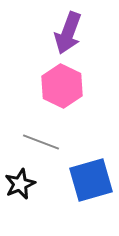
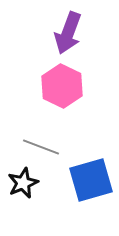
gray line: moved 5 px down
black star: moved 3 px right, 1 px up
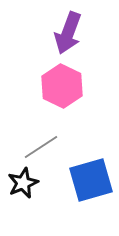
gray line: rotated 54 degrees counterclockwise
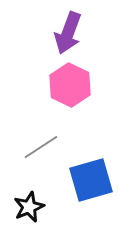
pink hexagon: moved 8 px right, 1 px up
black star: moved 6 px right, 24 px down
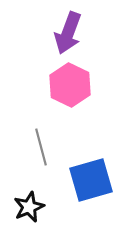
gray line: rotated 72 degrees counterclockwise
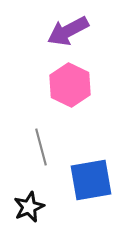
purple arrow: moved 2 px up; rotated 42 degrees clockwise
blue square: rotated 6 degrees clockwise
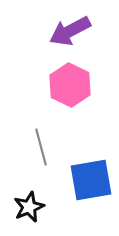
purple arrow: moved 2 px right
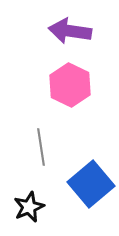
purple arrow: rotated 36 degrees clockwise
gray line: rotated 6 degrees clockwise
blue square: moved 4 px down; rotated 30 degrees counterclockwise
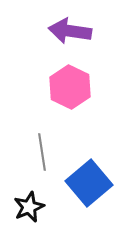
pink hexagon: moved 2 px down
gray line: moved 1 px right, 5 px down
blue square: moved 2 px left, 1 px up
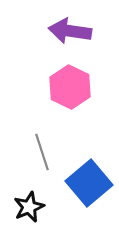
gray line: rotated 9 degrees counterclockwise
